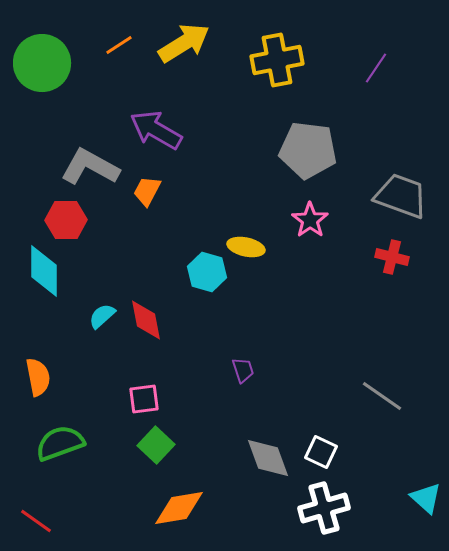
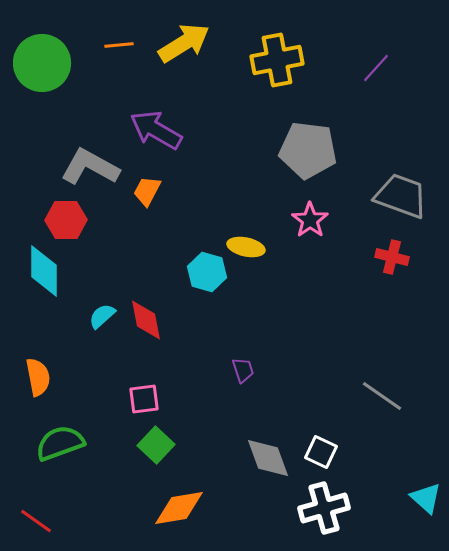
orange line: rotated 28 degrees clockwise
purple line: rotated 8 degrees clockwise
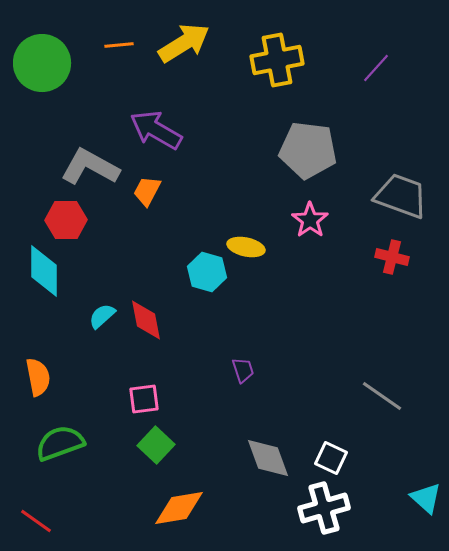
white square: moved 10 px right, 6 px down
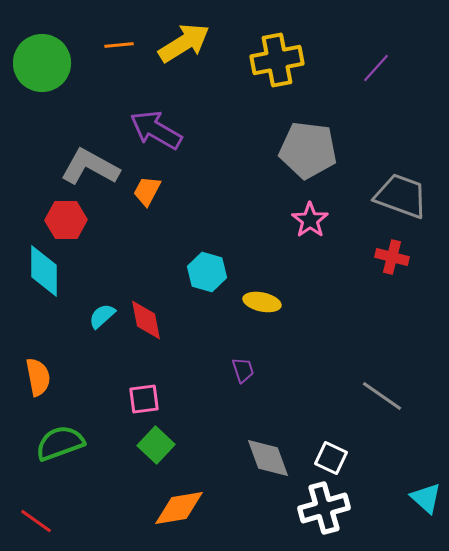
yellow ellipse: moved 16 px right, 55 px down
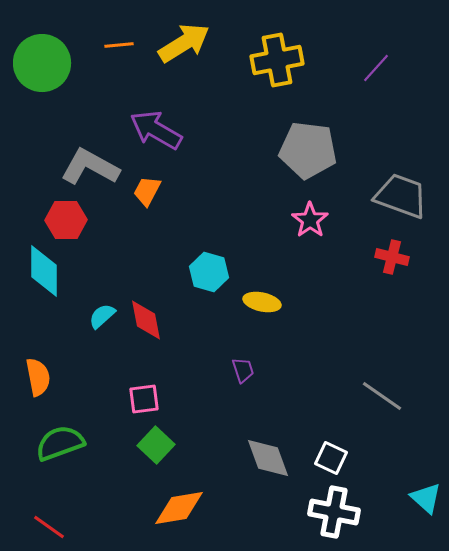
cyan hexagon: moved 2 px right
white cross: moved 10 px right, 4 px down; rotated 27 degrees clockwise
red line: moved 13 px right, 6 px down
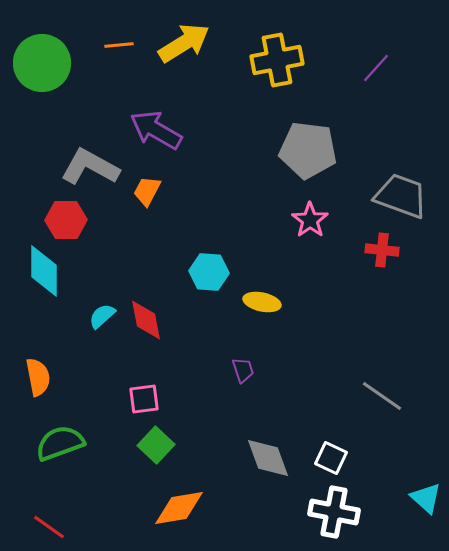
red cross: moved 10 px left, 7 px up; rotated 8 degrees counterclockwise
cyan hexagon: rotated 12 degrees counterclockwise
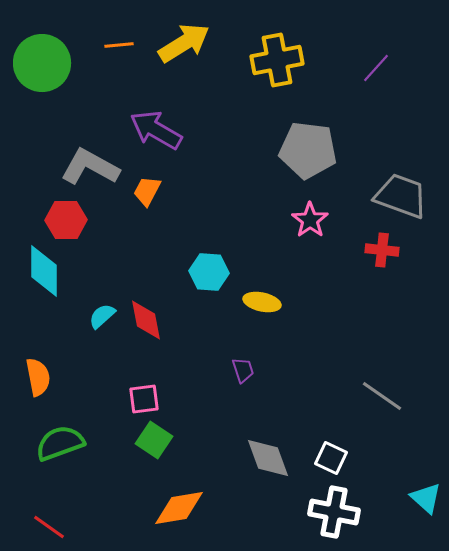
green square: moved 2 px left, 5 px up; rotated 9 degrees counterclockwise
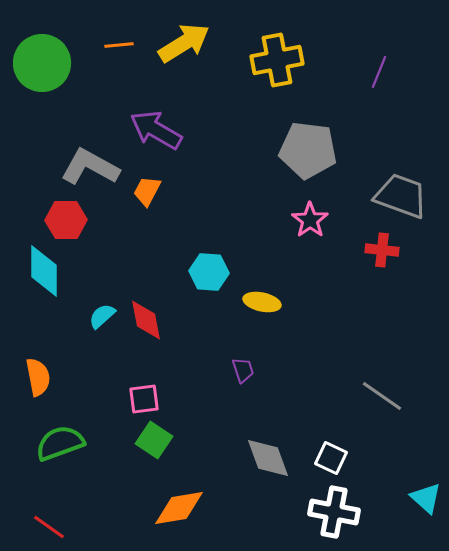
purple line: moved 3 px right, 4 px down; rotated 20 degrees counterclockwise
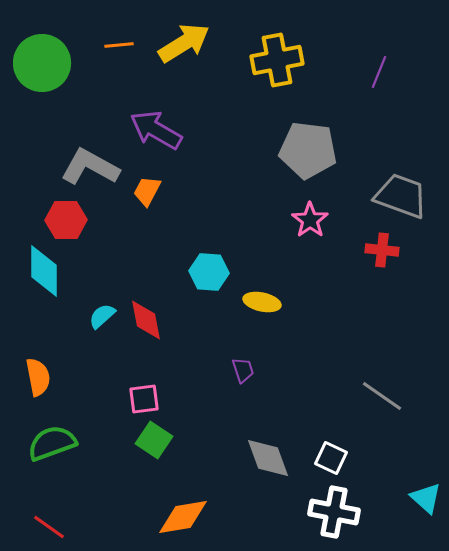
green semicircle: moved 8 px left
orange diamond: moved 4 px right, 9 px down
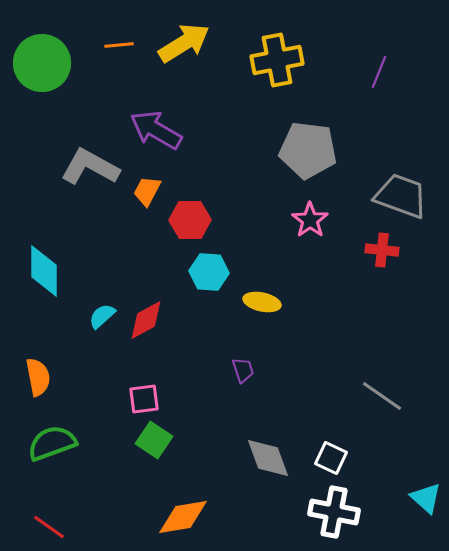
red hexagon: moved 124 px right
red diamond: rotated 72 degrees clockwise
